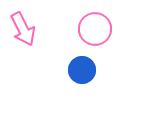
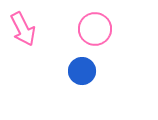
blue circle: moved 1 px down
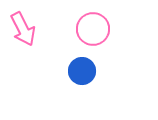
pink circle: moved 2 px left
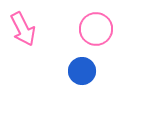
pink circle: moved 3 px right
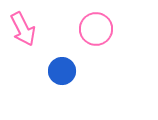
blue circle: moved 20 px left
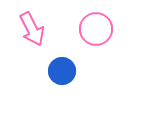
pink arrow: moved 9 px right
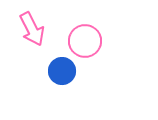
pink circle: moved 11 px left, 12 px down
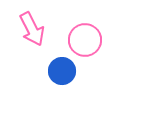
pink circle: moved 1 px up
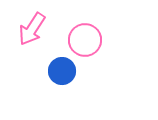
pink arrow: rotated 60 degrees clockwise
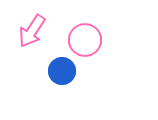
pink arrow: moved 2 px down
